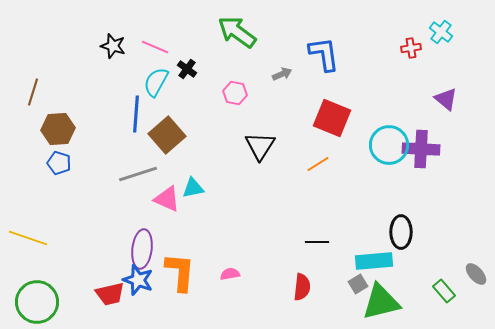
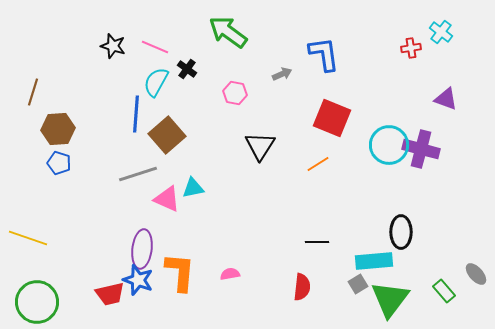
green arrow: moved 9 px left
purple triangle: rotated 20 degrees counterclockwise
purple cross: rotated 12 degrees clockwise
green triangle: moved 9 px right, 3 px up; rotated 39 degrees counterclockwise
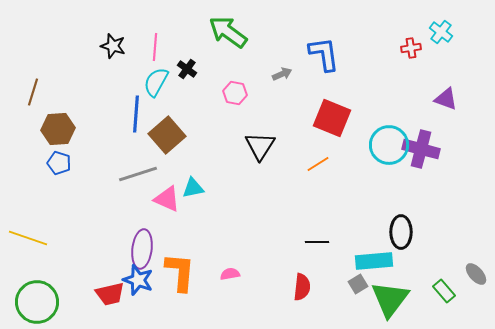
pink line: rotated 72 degrees clockwise
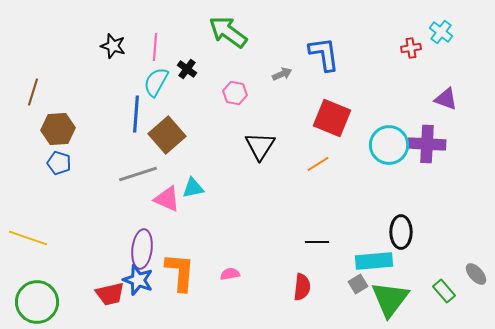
purple cross: moved 6 px right, 5 px up; rotated 12 degrees counterclockwise
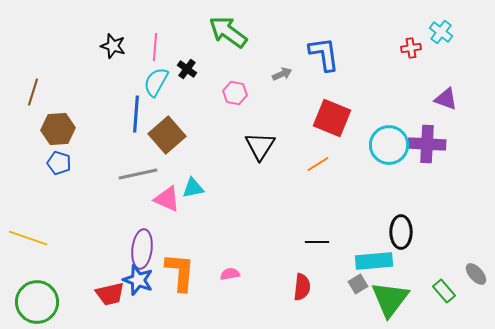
gray line: rotated 6 degrees clockwise
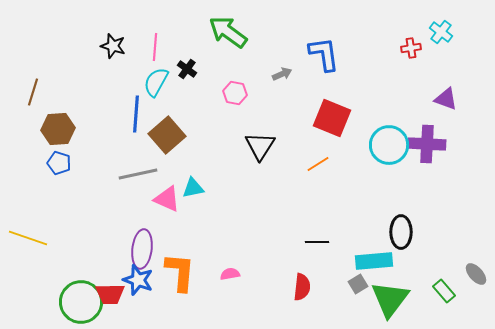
red trapezoid: rotated 12 degrees clockwise
green circle: moved 44 px right
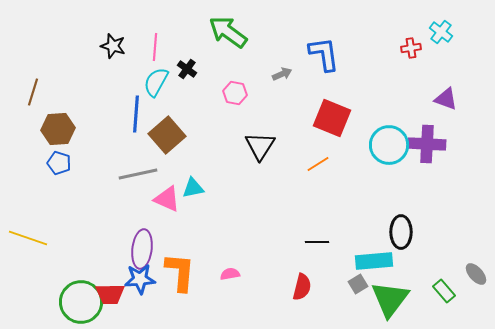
blue star: moved 2 px right, 1 px up; rotated 24 degrees counterclockwise
red semicircle: rotated 8 degrees clockwise
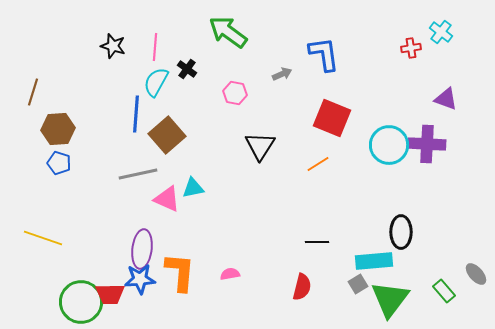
yellow line: moved 15 px right
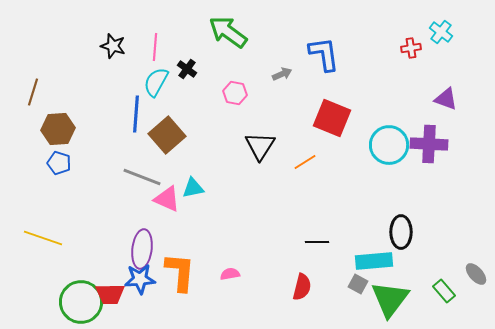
purple cross: moved 2 px right
orange line: moved 13 px left, 2 px up
gray line: moved 4 px right, 3 px down; rotated 33 degrees clockwise
gray square: rotated 30 degrees counterclockwise
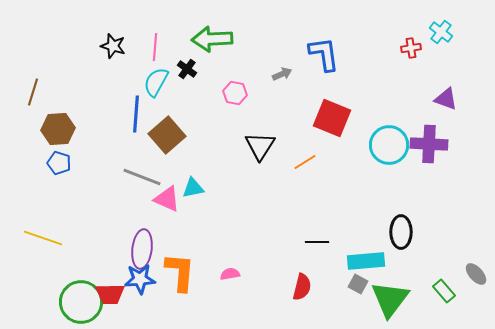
green arrow: moved 16 px left, 7 px down; rotated 39 degrees counterclockwise
cyan rectangle: moved 8 px left
